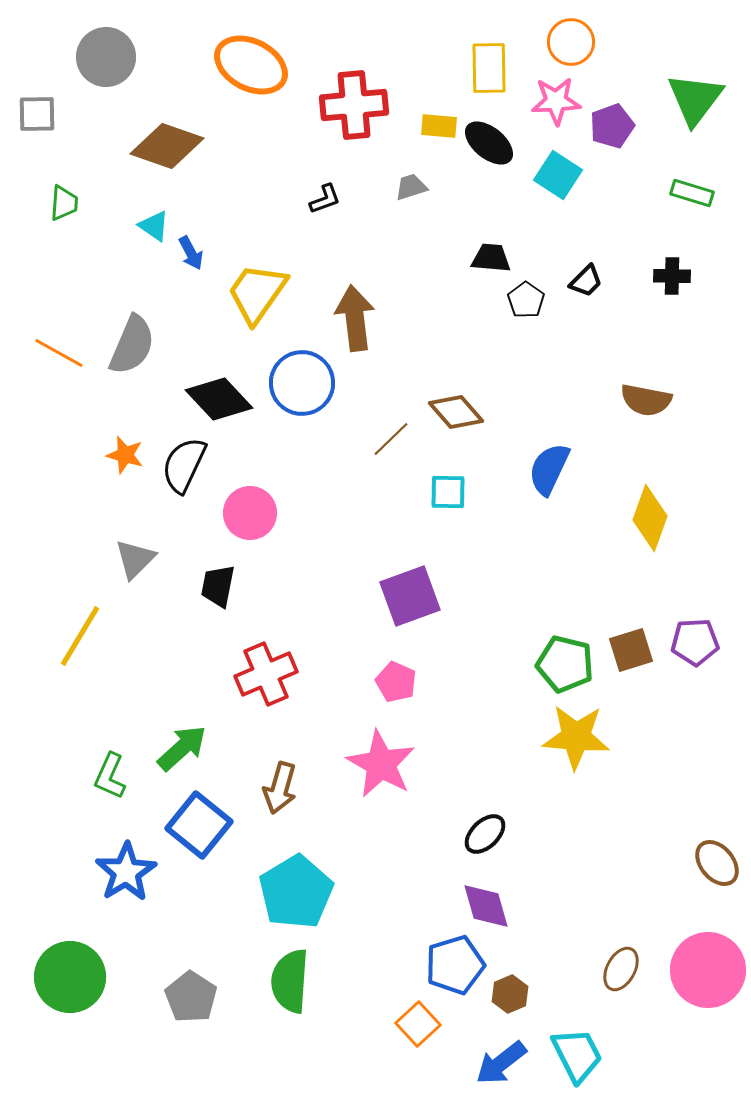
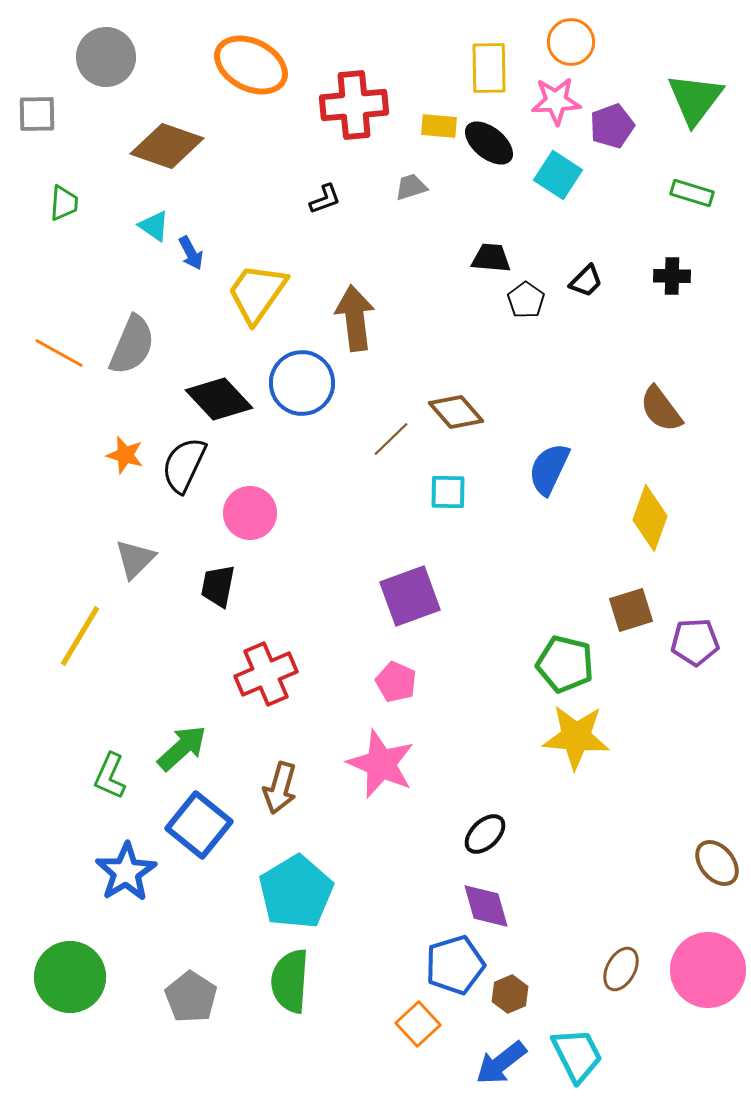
brown semicircle at (646, 400): moved 15 px right, 9 px down; rotated 42 degrees clockwise
brown square at (631, 650): moved 40 px up
pink star at (381, 764): rotated 6 degrees counterclockwise
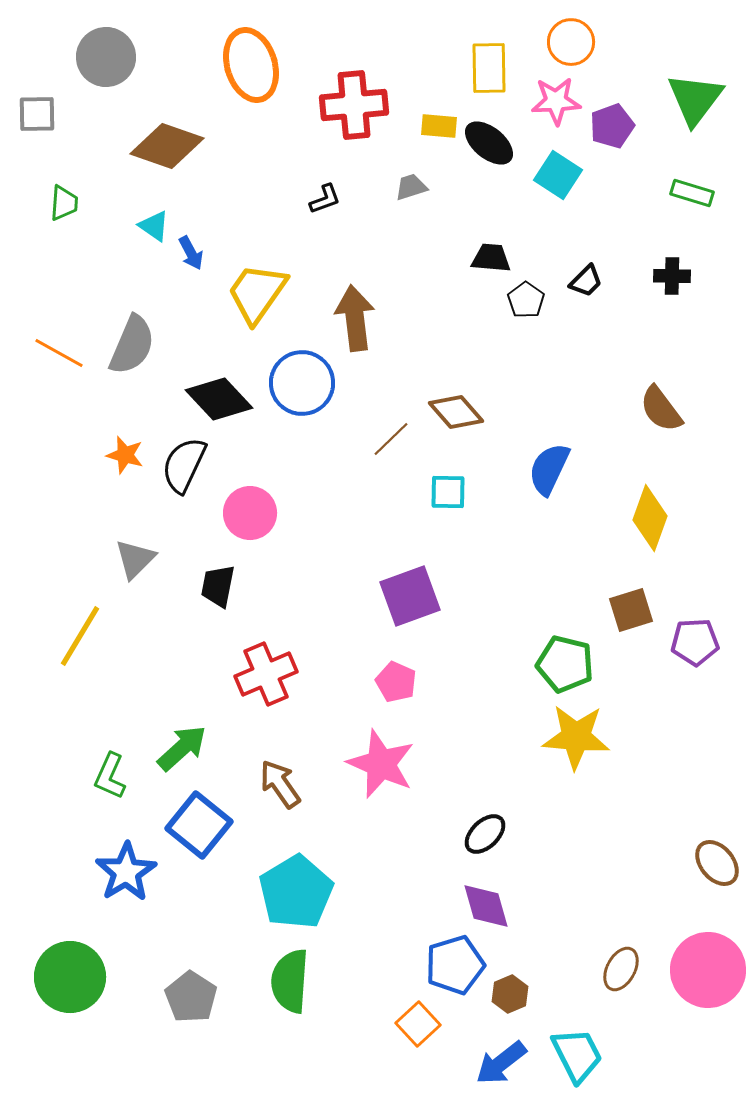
orange ellipse at (251, 65): rotated 46 degrees clockwise
brown arrow at (280, 788): moved 4 px up; rotated 129 degrees clockwise
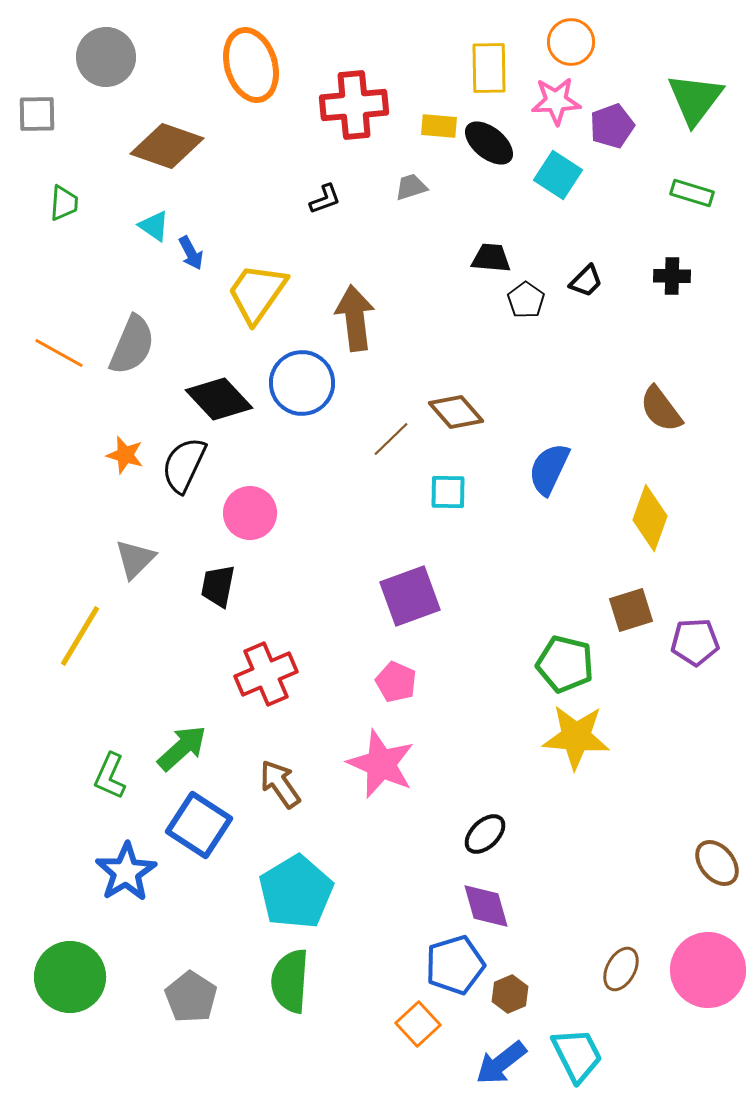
blue square at (199, 825): rotated 6 degrees counterclockwise
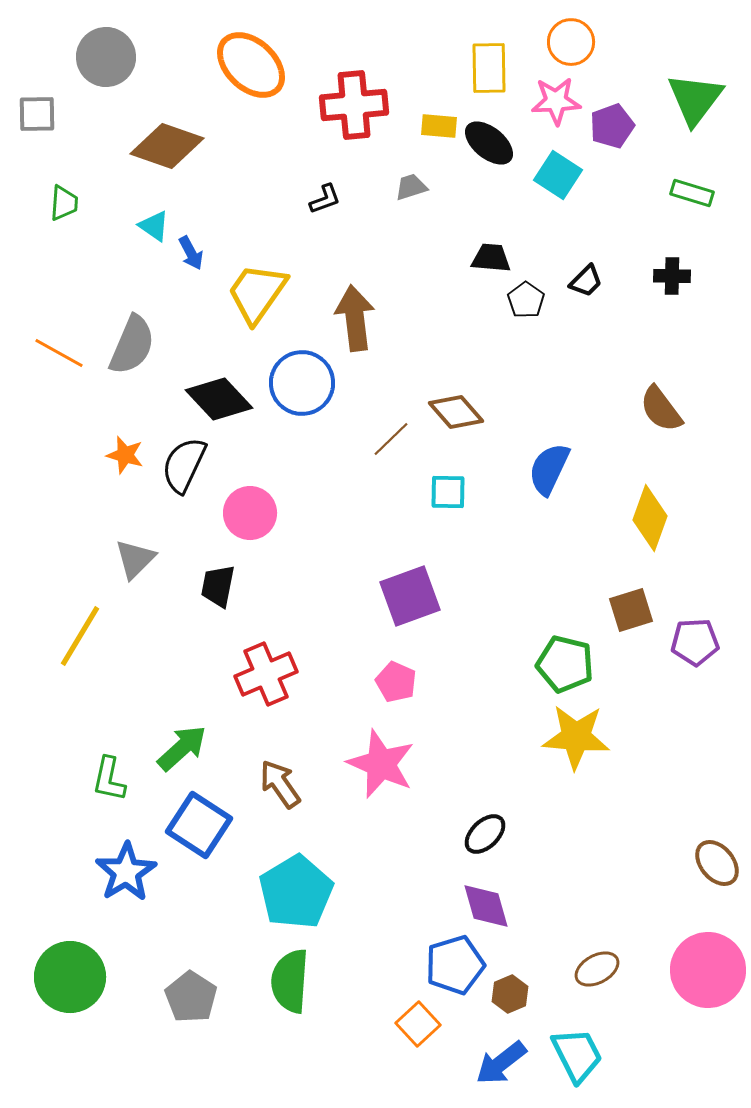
orange ellipse at (251, 65): rotated 30 degrees counterclockwise
green L-shape at (110, 776): moved 1 px left, 3 px down; rotated 12 degrees counterclockwise
brown ellipse at (621, 969): moved 24 px left; rotated 33 degrees clockwise
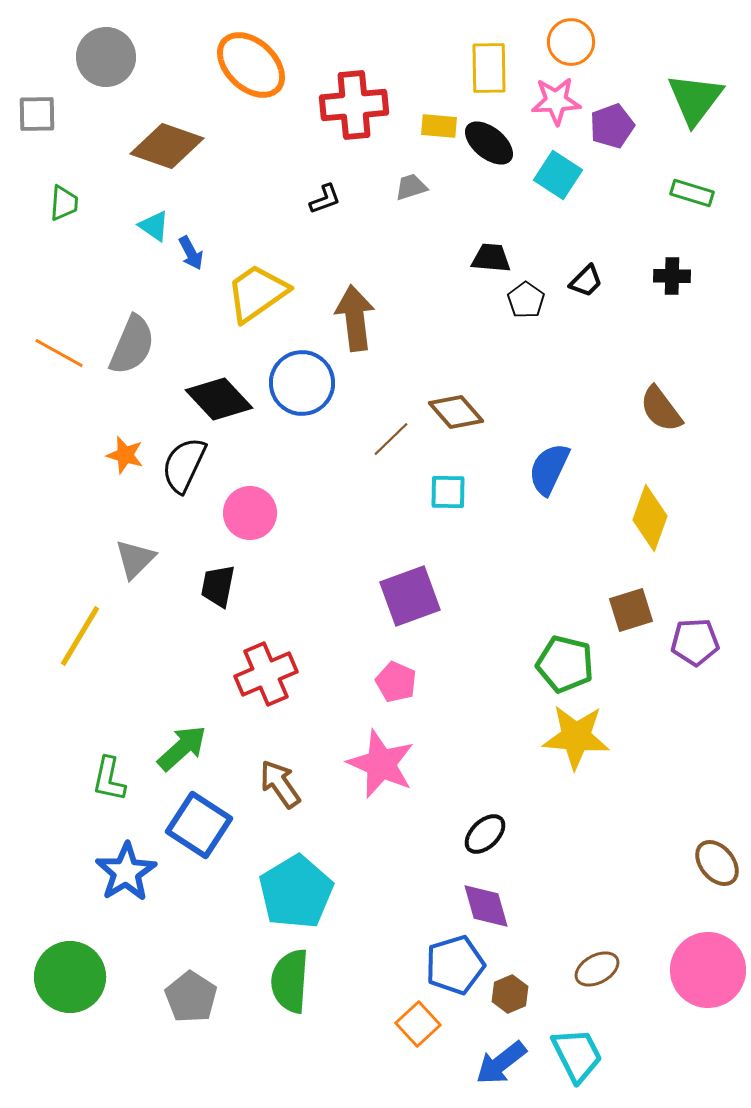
yellow trapezoid at (257, 293): rotated 20 degrees clockwise
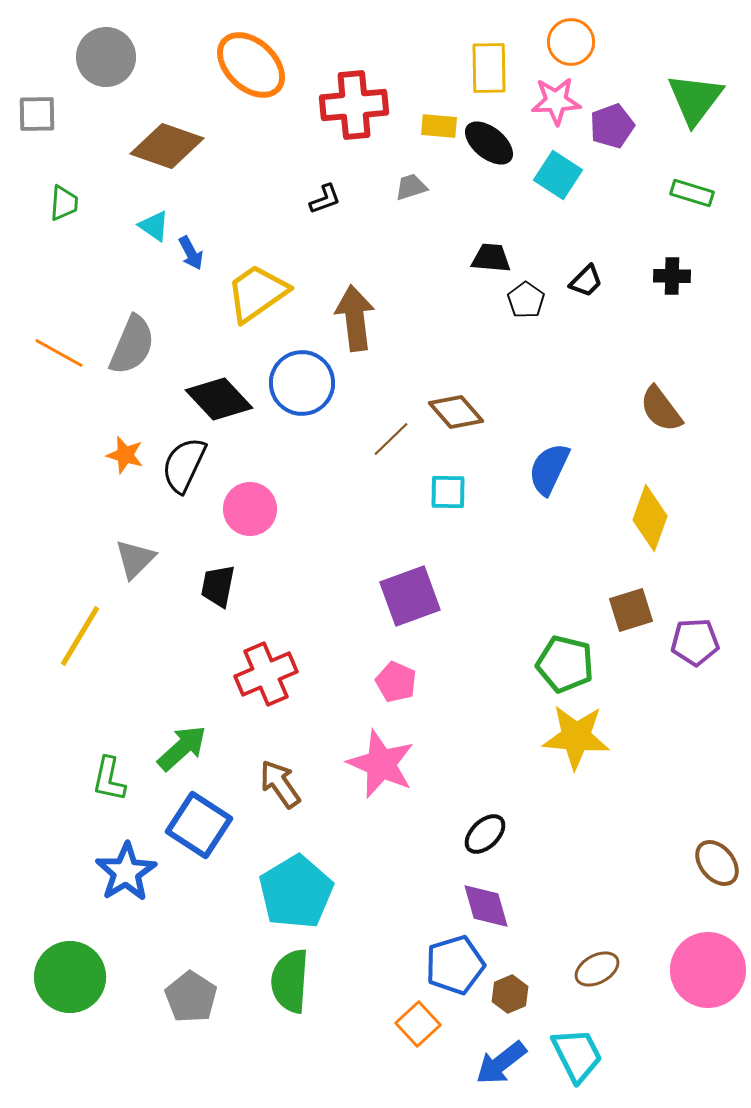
pink circle at (250, 513): moved 4 px up
